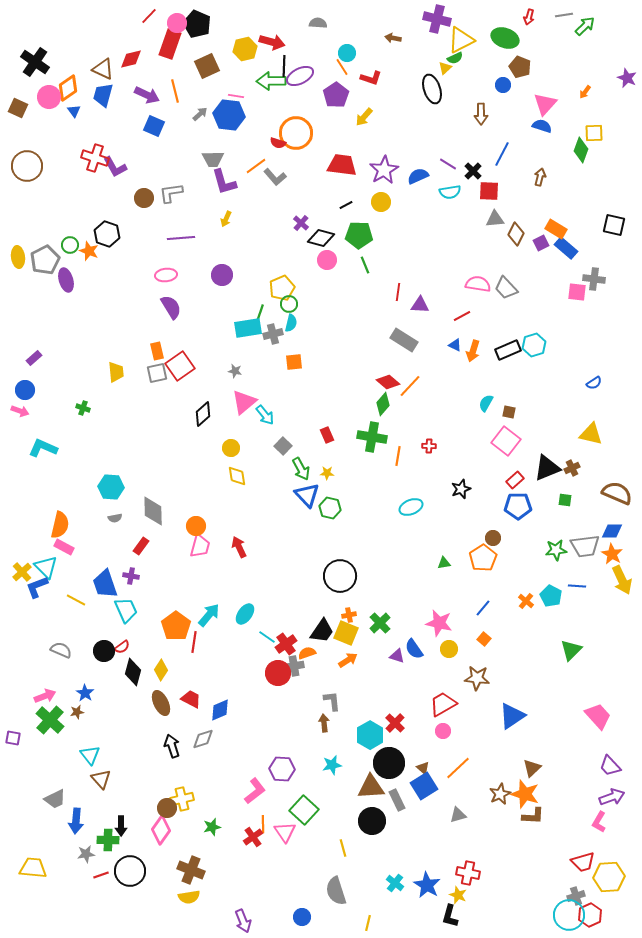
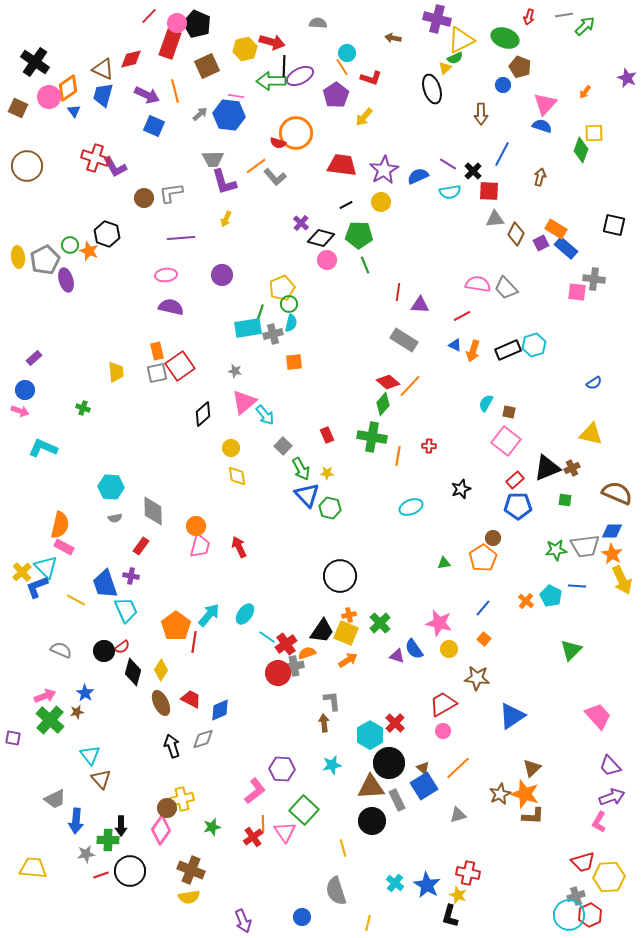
purple semicircle at (171, 307): rotated 45 degrees counterclockwise
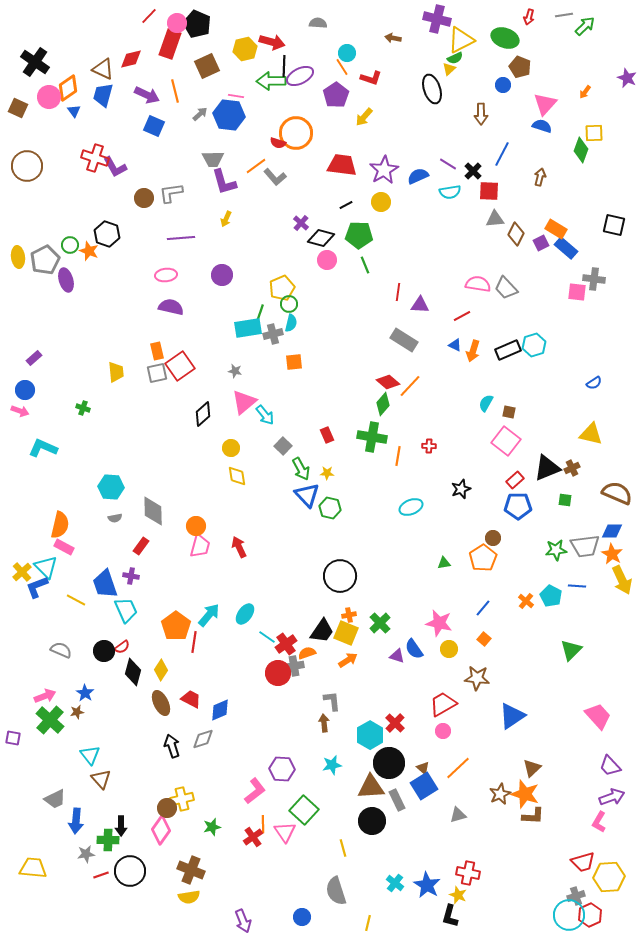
yellow triangle at (445, 68): moved 4 px right, 1 px down
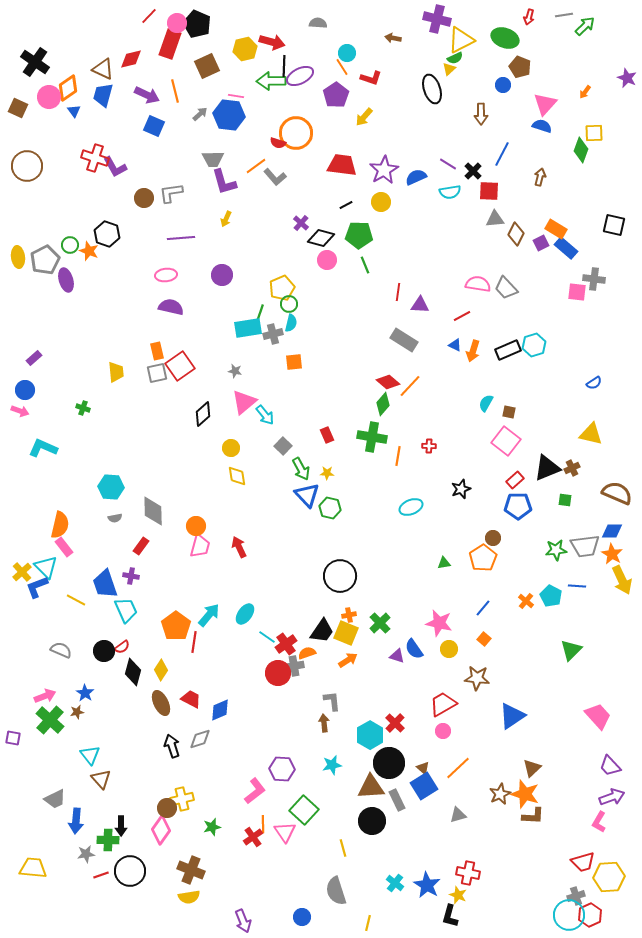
blue semicircle at (418, 176): moved 2 px left, 1 px down
pink rectangle at (64, 547): rotated 24 degrees clockwise
gray diamond at (203, 739): moved 3 px left
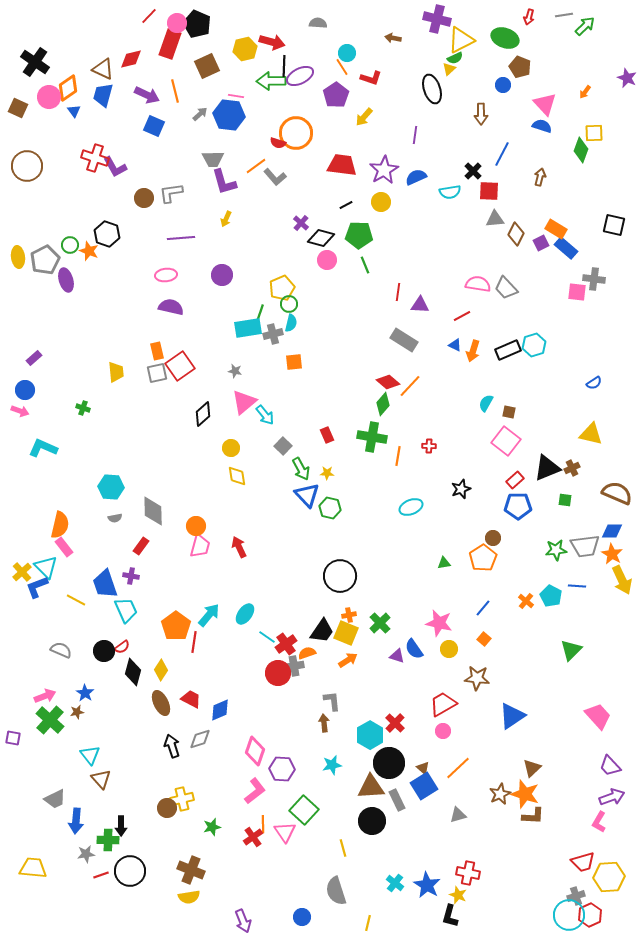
pink triangle at (545, 104): rotated 25 degrees counterclockwise
purple line at (448, 164): moved 33 px left, 29 px up; rotated 66 degrees clockwise
pink diamond at (161, 830): moved 94 px right, 79 px up; rotated 16 degrees counterclockwise
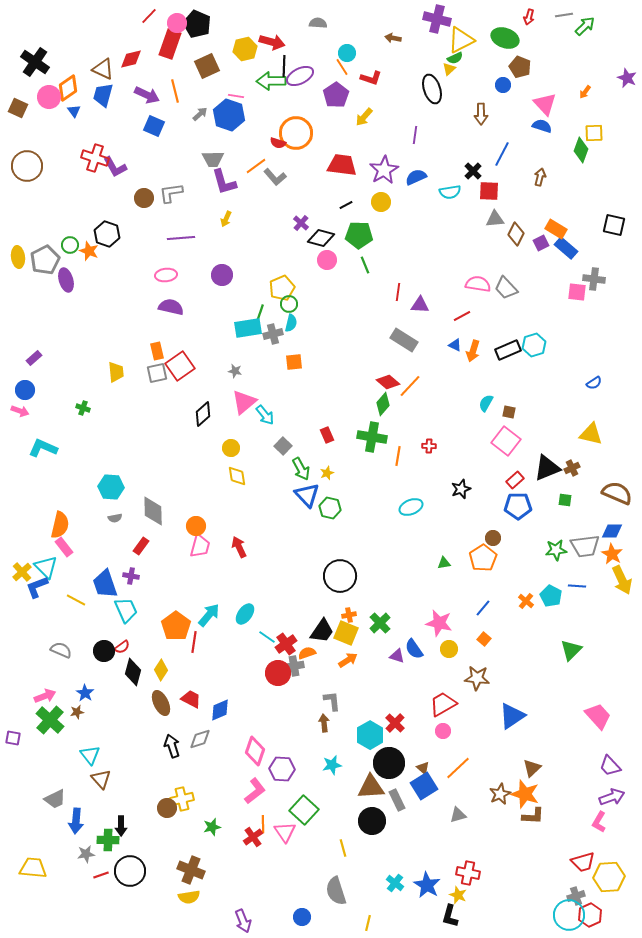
blue hexagon at (229, 115): rotated 12 degrees clockwise
yellow star at (327, 473): rotated 24 degrees counterclockwise
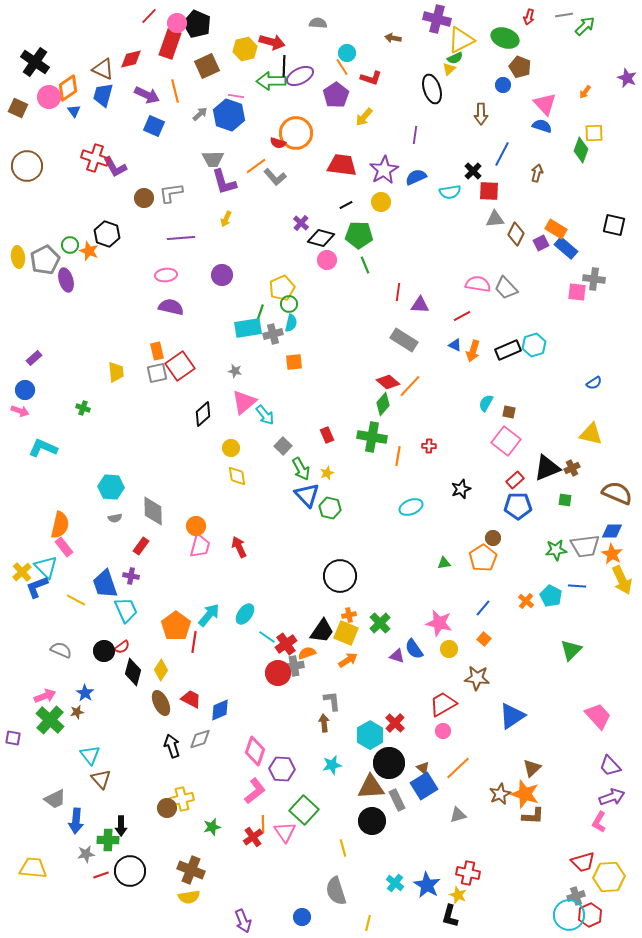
brown arrow at (540, 177): moved 3 px left, 4 px up
